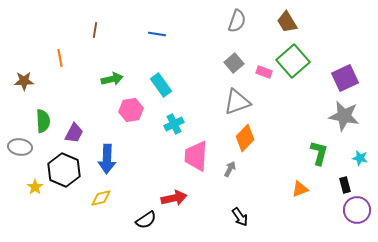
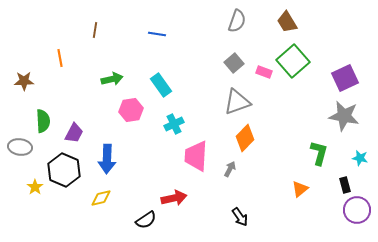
orange triangle: rotated 18 degrees counterclockwise
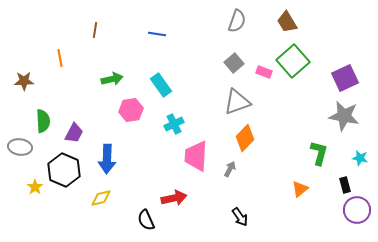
black semicircle: rotated 100 degrees clockwise
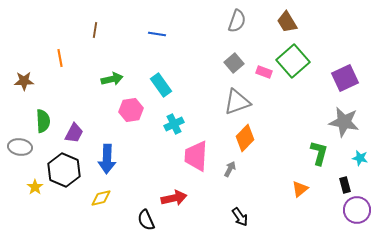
gray star: moved 6 px down
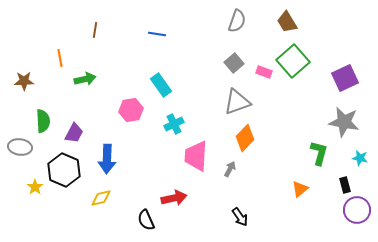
green arrow: moved 27 px left
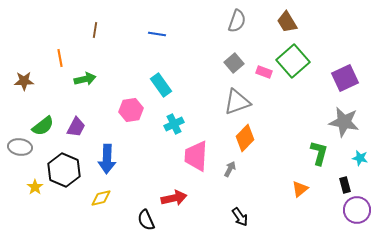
green semicircle: moved 5 px down; rotated 55 degrees clockwise
purple trapezoid: moved 2 px right, 6 px up
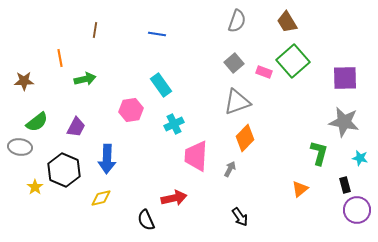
purple square: rotated 24 degrees clockwise
green semicircle: moved 6 px left, 4 px up
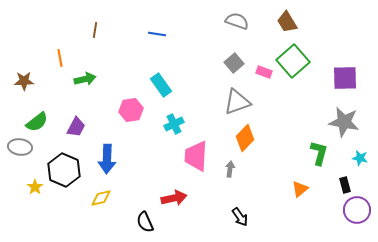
gray semicircle: rotated 90 degrees counterclockwise
gray arrow: rotated 21 degrees counterclockwise
black semicircle: moved 1 px left, 2 px down
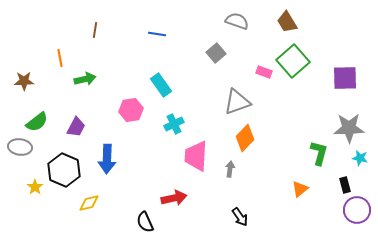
gray square: moved 18 px left, 10 px up
gray star: moved 5 px right, 6 px down; rotated 12 degrees counterclockwise
yellow diamond: moved 12 px left, 5 px down
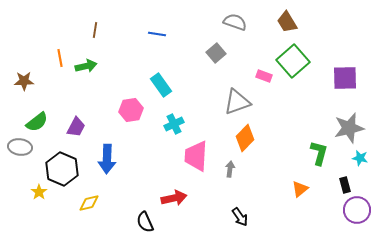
gray semicircle: moved 2 px left, 1 px down
pink rectangle: moved 4 px down
green arrow: moved 1 px right, 13 px up
gray star: rotated 12 degrees counterclockwise
black hexagon: moved 2 px left, 1 px up
yellow star: moved 4 px right, 5 px down
